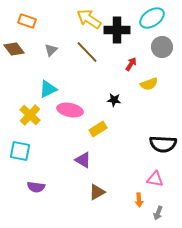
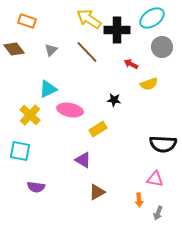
red arrow: rotated 96 degrees counterclockwise
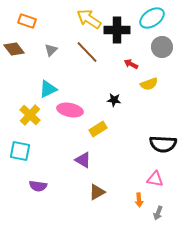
purple semicircle: moved 2 px right, 1 px up
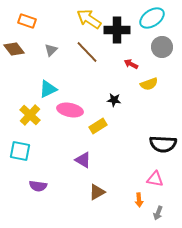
yellow rectangle: moved 3 px up
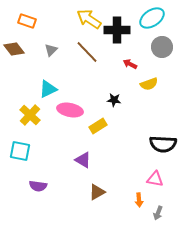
red arrow: moved 1 px left
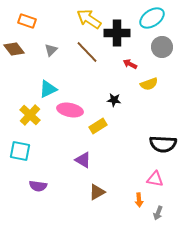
black cross: moved 3 px down
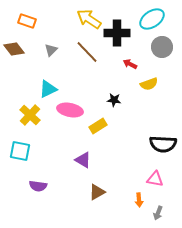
cyan ellipse: moved 1 px down
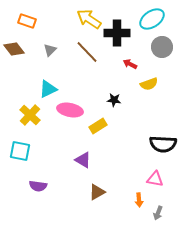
gray triangle: moved 1 px left
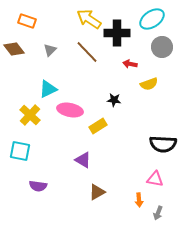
red arrow: rotated 16 degrees counterclockwise
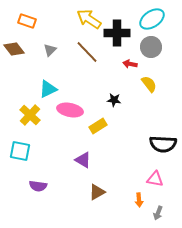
gray circle: moved 11 px left
yellow semicircle: rotated 108 degrees counterclockwise
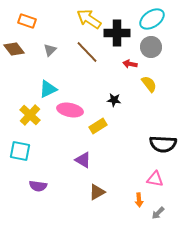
gray arrow: rotated 24 degrees clockwise
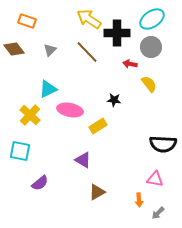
purple semicircle: moved 2 px right, 3 px up; rotated 48 degrees counterclockwise
